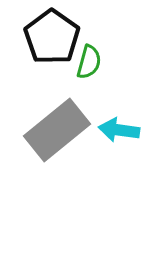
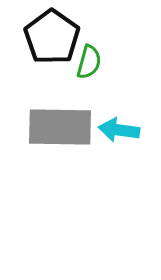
gray rectangle: moved 3 px right, 3 px up; rotated 40 degrees clockwise
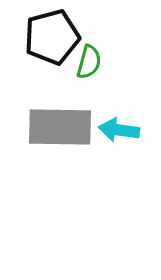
black pentagon: rotated 22 degrees clockwise
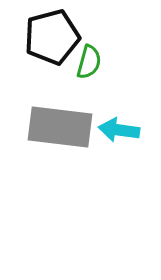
gray rectangle: rotated 6 degrees clockwise
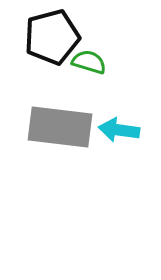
green semicircle: rotated 88 degrees counterclockwise
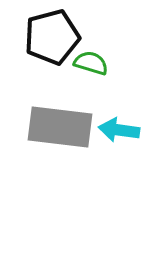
green semicircle: moved 2 px right, 1 px down
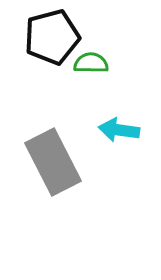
green semicircle: rotated 16 degrees counterclockwise
gray rectangle: moved 7 px left, 35 px down; rotated 56 degrees clockwise
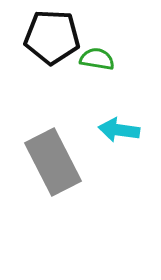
black pentagon: rotated 18 degrees clockwise
green semicircle: moved 6 px right, 4 px up; rotated 8 degrees clockwise
